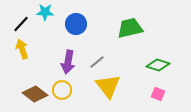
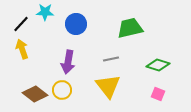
gray line: moved 14 px right, 3 px up; rotated 28 degrees clockwise
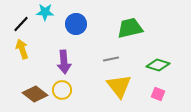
purple arrow: moved 4 px left; rotated 15 degrees counterclockwise
yellow triangle: moved 11 px right
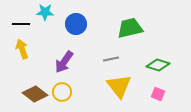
black line: rotated 48 degrees clockwise
purple arrow: rotated 40 degrees clockwise
yellow circle: moved 2 px down
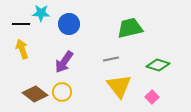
cyan star: moved 4 px left, 1 px down
blue circle: moved 7 px left
pink square: moved 6 px left, 3 px down; rotated 24 degrees clockwise
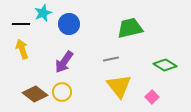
cyan star: moved 2 px right; rotated 24 degrees counterclockwise
green diamond: moved 7 px right; rotated 15 degrees clockwise
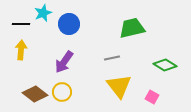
green trapezoid: moved 2 px right
yellow arrow: moved 1 px left, 1 px down; rotated 24 degrees clockwise
gray line: moved 1 px right, 1 px up
pink square: rotated 16 degrees counterclockwise
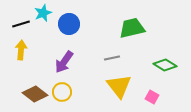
black line: rotated 18 degrees counterclockwise
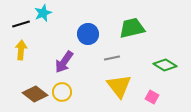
blue circle: moved 19 px right, 10 px down
